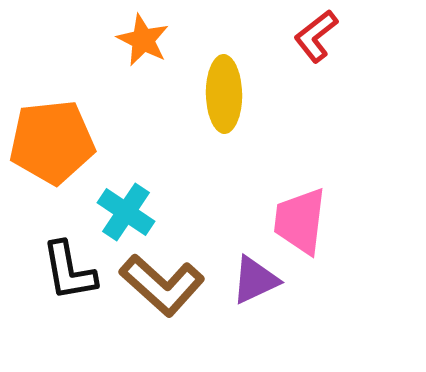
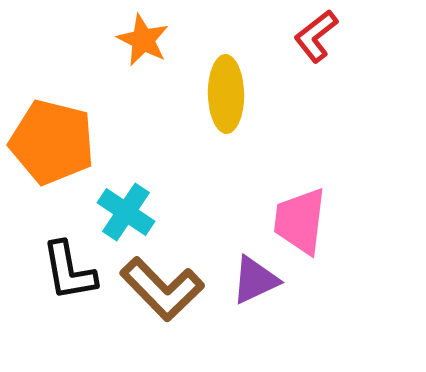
yellow ellipse: moved 2 px right
orange pentagon: rotated 20 degrees clockwise
brown L-shape: moved 4 px down; rotated 4 degrees clockwise
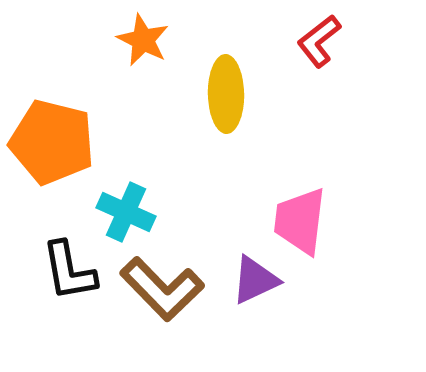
red L-shape: moved 3 px right, 5 px down
cyan cross: rotated 10 degrees counterclockwise
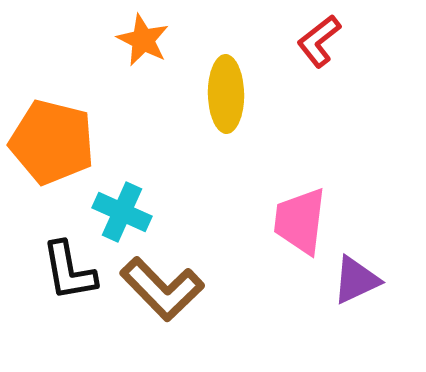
cyan cross: moved 4 px left
purple triangle: moved 101 px right
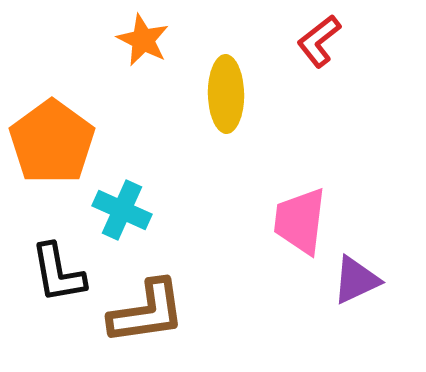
orange pentagon: rotated 22 degrees clockwise
cyan cross: moved 2 px up
black L-shape: moved 11 px left, 2 px down
brown L-shape: moved 15 px left, 23 px down; rotated 54 degrees counterclockwise
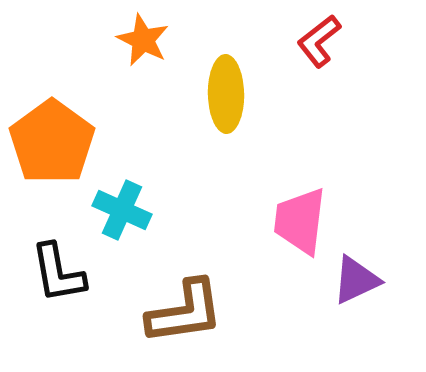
brown L-shape: moved 38 px right
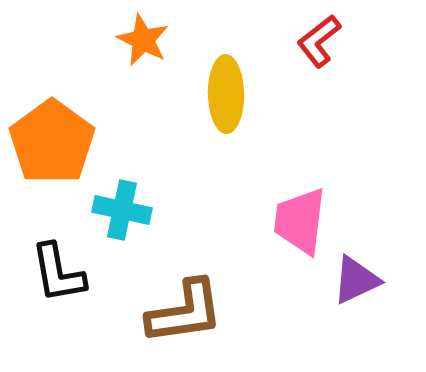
cyan cross: rotated 12 degrees counterclockwise
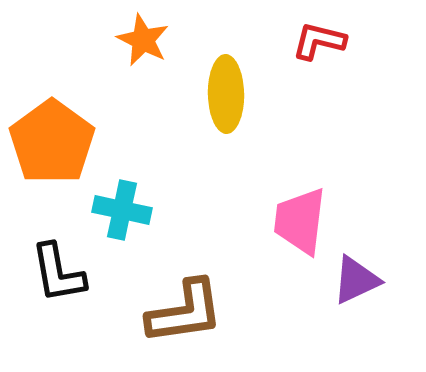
red L-shape: rotated 52 degrees clockwise
